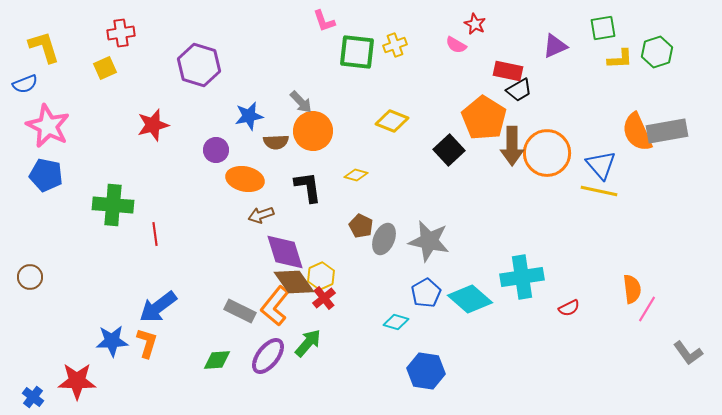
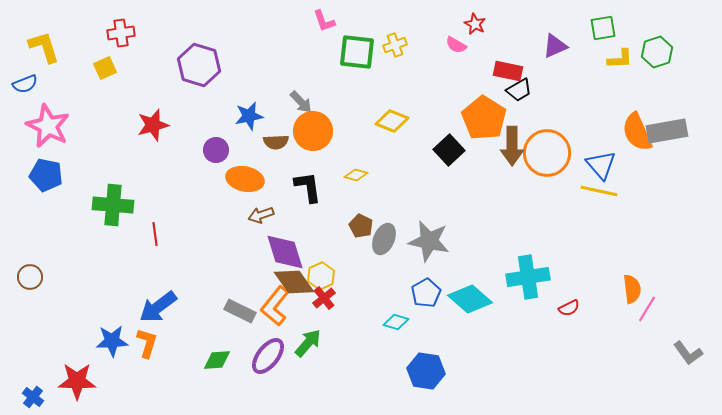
cyan cross at (522, 277): moved 6 px right
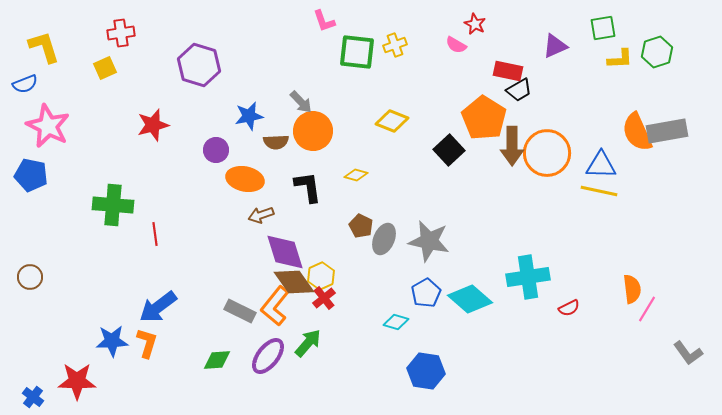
blue triangle at (601, 165): rotated 48 degrees counterclockwise
blue pentagon at (46, 175): moved 15 px left
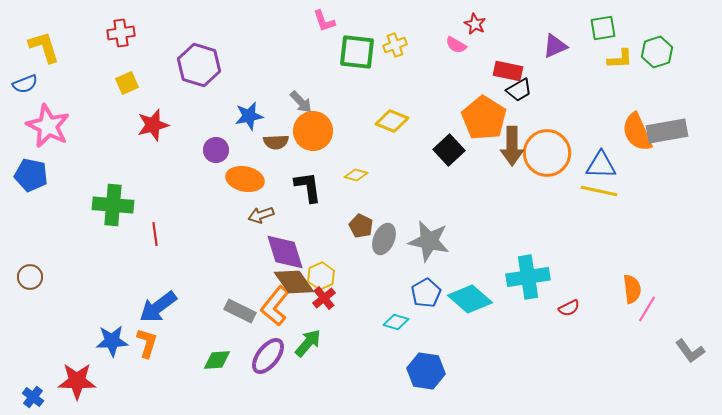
yellow square at (105, 68): moved 22 px right, 15 px down
gray L-shape at (688, 353): moved 2 px right, 2 px up
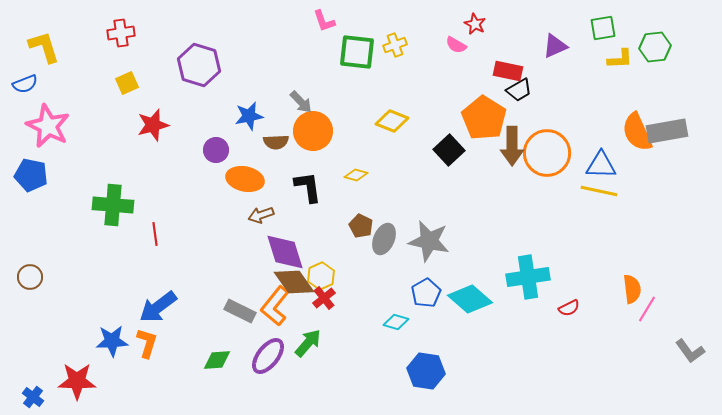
green hexagon at (657, 52): moved 2 px left, 5 px up; rotated 12 degrees clockwise
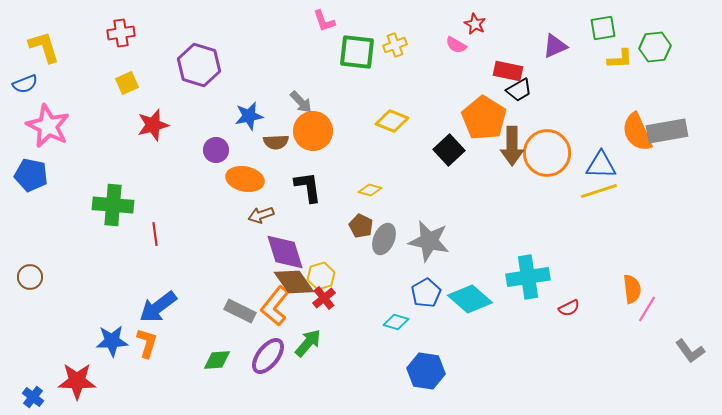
yellow diamond at (356, 175): moved 14 px right, 15 px down
yellow line at (599, 191): rotated 30 degrees counterclockwise
yellow hexagon at (321, 276): rotated 8 degrees clockwise
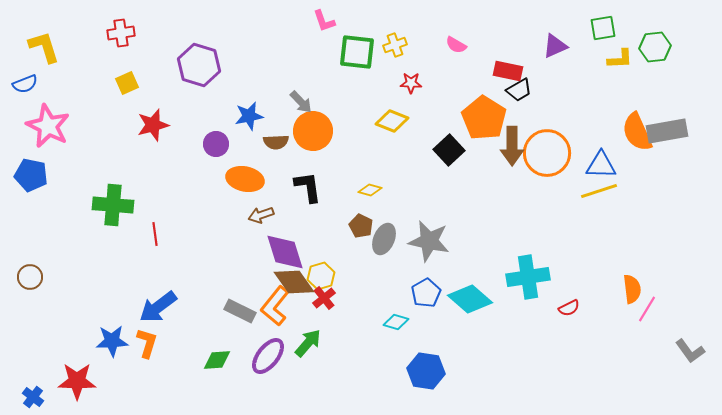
red star at (475, 24): moved 64 px left, 59 px down; rotated 25 degrees counterclockwise
purple circle at (216, 150): moved 6 px up
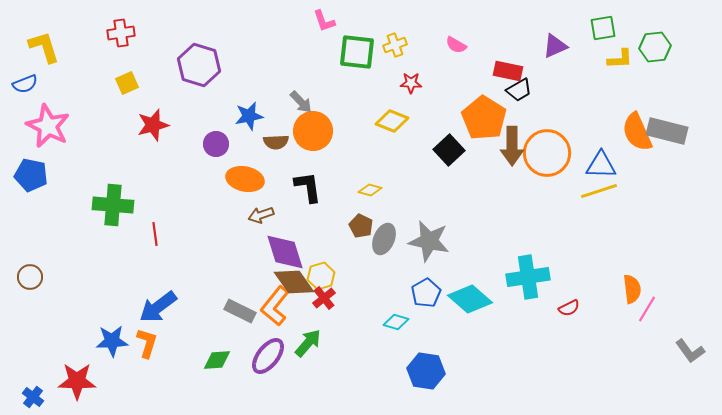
gray rectangle at (667, 131): rotated 24 degrees clockwise
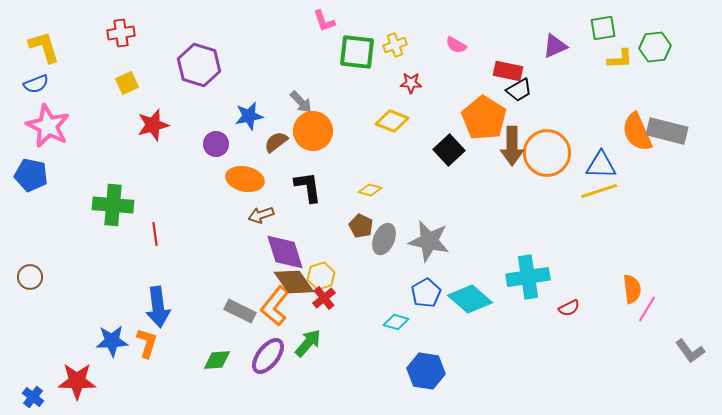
blue semicircle at (25, 84): moved 11 px right
brown semicircle at (276, 142): rotated 145 degrees clockwise
blue arrow at (158, 307): rotated 60 degrees counterclockwise
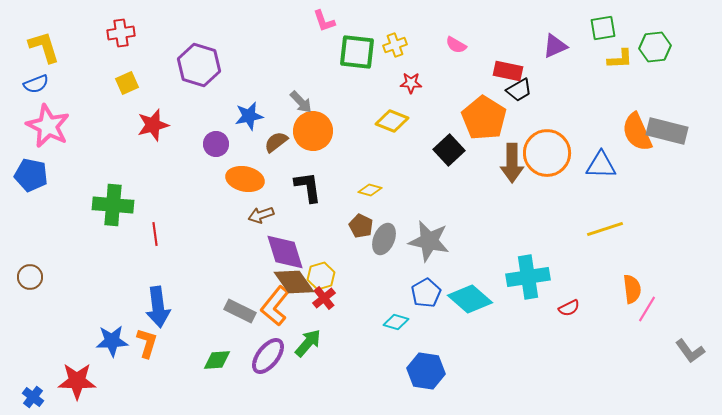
brown arrow at (512, 146): moved 17 px down
yellow line at (599, 191): moved 6 px right, 38 px down
